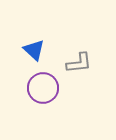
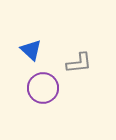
blue triangle: moved 3 px left
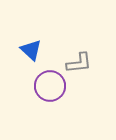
purple circle: moved 7 px right, 2 px up
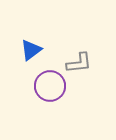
blue triangle: rotated 40 degrees clockwise
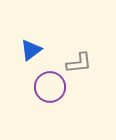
purple circle: moved 1 px down
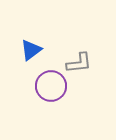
purple circle: moved 1 px right, 1 px up
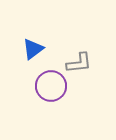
blue triangle: moved 2 px right, 1 px up
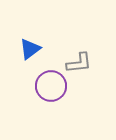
blue triangle: moved 3 px left
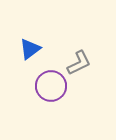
gray L-shape: rotated 20 degrees counterclockwise
